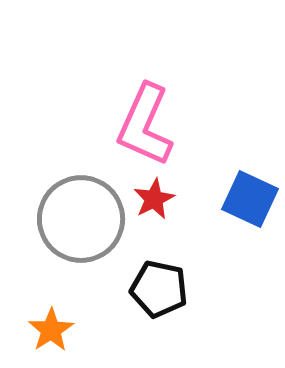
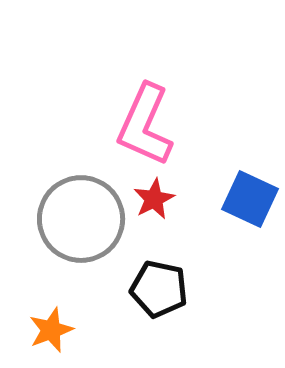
orange star: rotated 12 degrees clockwise
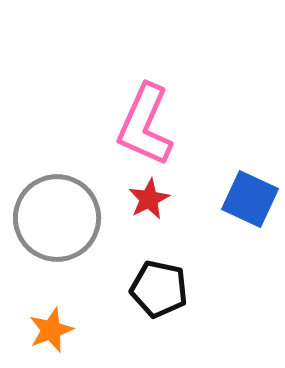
red star: moved 5 px left
gray circle: moved 24 px left, 1 px up
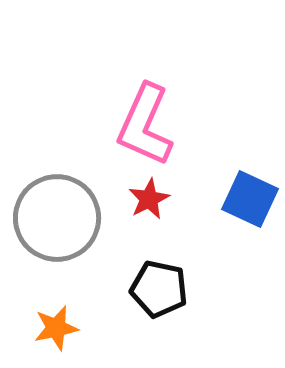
orange star: moved 5 px right, 2 px up; rotated 9 degrees clockwise
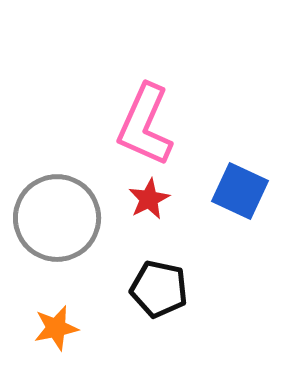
blue square: moved 10 px left, 8 px up
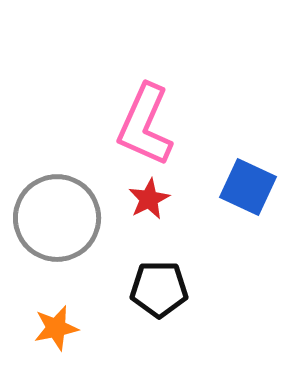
blue square: moved 8 px right, 4 px up
black pentagon: rotated 12 degrees counterclockwise
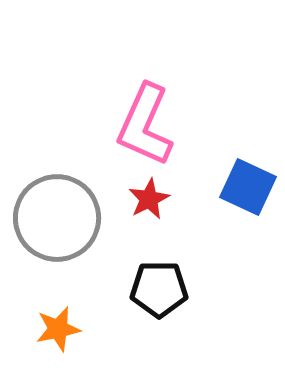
orange star: moved 2 px right, 1 px down
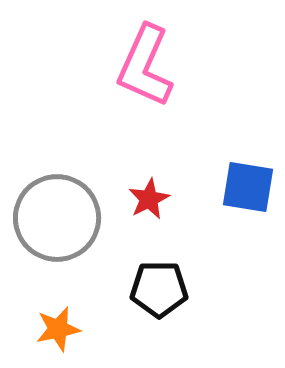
pink L-shape: moved 59 px up
blue square: rotated 16 degrees counterclockwise
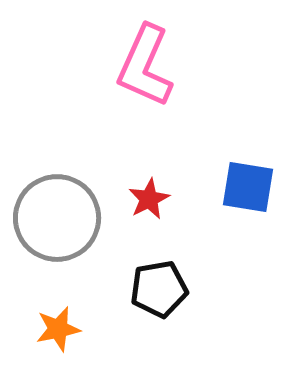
black pentagon: rotated 10 degrees counterclockwise
